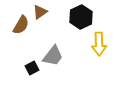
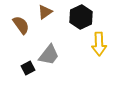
brown triangle: moved 5 px right
brown semicircle: rotated 66 degrees counterclockwise
gray trapezoid: moved 4 px left, 1 px up
black square: moved 4 px left
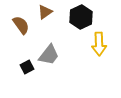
black square: moved 1 px left, 1 px up
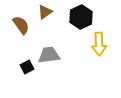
gray trapezoid: rotated 135 degrees counterclockwise
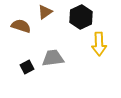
brown semicircle: moved 1 px down; rotated 36 degrees counterclockwise
gray trapezoid: moved 4 px right, 3 px down
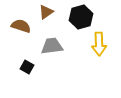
brown triangle: moved 1 px right
black hexagon: rotated 10 degrees clockwise
gray trapezoid: moved 1 px left, 12 px up
black square: rotated 32 degrees counterclockwise
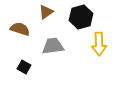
brown semicircle: moved 1 px left, 3 px down
gray trapezoid: moved 1 px right
black square: moved 3 px left
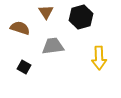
brown triangle: rotated 28 degrees counterclockwise
brown semicircle: moved 1 px up
yellow arrow: moved 14 px down
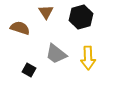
gray trapezoid: moved 3 px right, 8 px down; rotated 135 degrees counterclockwise
yellow arrow: moved 11 px left
black square: moved 5 px right, 3 px down
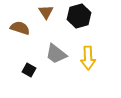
black hexagon: moved 2 px left, 1 px up
